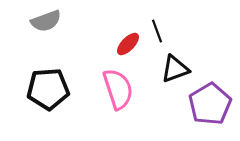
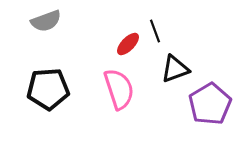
black line: moved 2 px left
pink semicircle: moved 1 px right
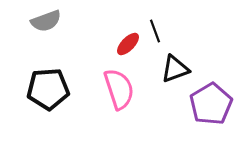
purple pentagon: moved 1 px right
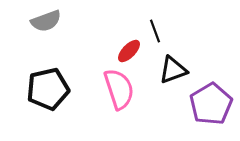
red ellipse: moved 1 px right, 7 px down
black triangle: moved 2 px left, 1 px down
black pentagon: rotated 9 degrees counterclockwise
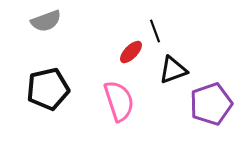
red ellipse: moved 2 px right, 1 px down
pink semicircle: moved 12 px down
purple pentagon: rotated 12 degrees clockwise
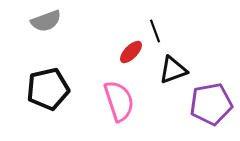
purple pentagon: rotated 9 degrees clockwise
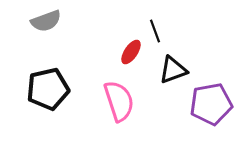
red ellipse: rotated 10 degrees counterclockwise
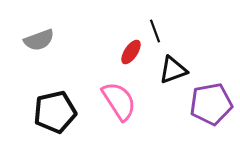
gray semicircle: moved 7 px left, 19 px down
black pentagon: moved 7 px right, 23 px down
pink semicircle: rotated 15 degrees counterclockwise
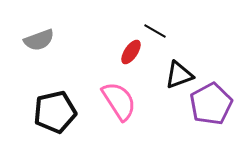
black line: rotated 40 degrees counterclockwise
black triangle: moved 6 px right, 5 px down
purple pentagon: rotated 18 degrees counterclockwise
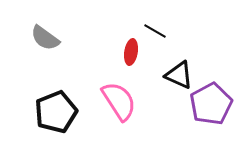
gray semicircle: moved 6 px right, 2 px up; rotated 56 degrees clockwise
red ellipse: rotated 25 degrees counterclockwise
black triangle: rotated 44 degrees clockwise
black pentagon: moved 1 px right; rotated 9 degrees counterclockwise
